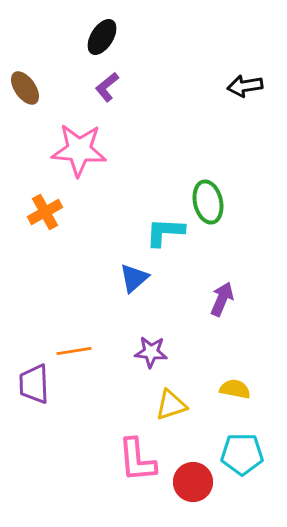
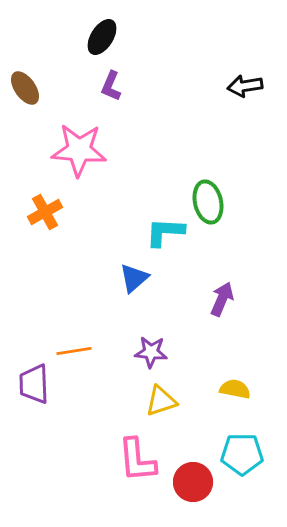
purple L-shape: moved 4 px right, 1 px up; rotated 28 degrees counterclockwise
yellow triangle: moved 10 px left, 4 px up
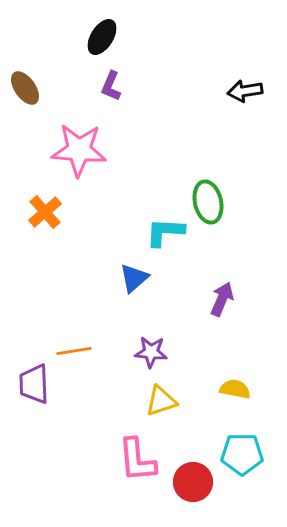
black arrow: moved 5 px down
orange cross: rotated 12 degrees counterclockwise
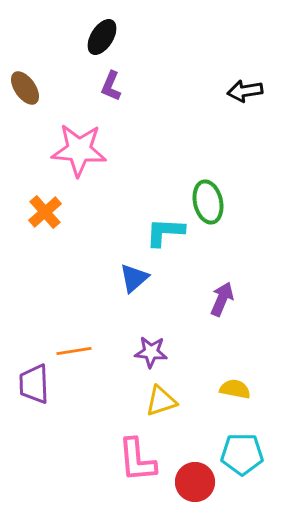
red circle: moved 2 px right
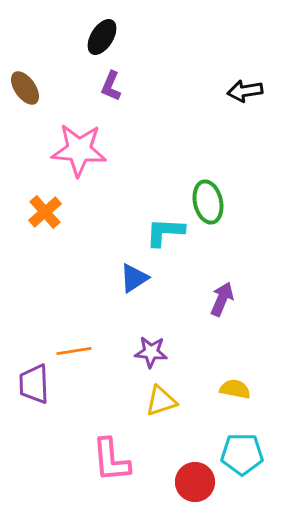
blue triangle: rotated 8 degrees clockwise
pink L-shape: moved 26 px left
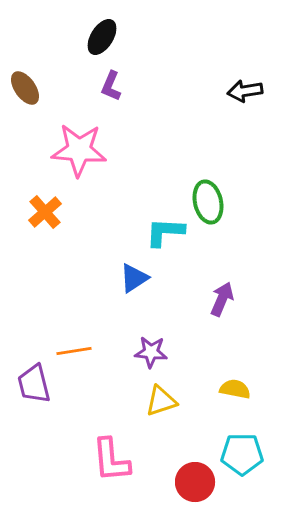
purple trapezoid: rotated 12 degrees counterclockwise
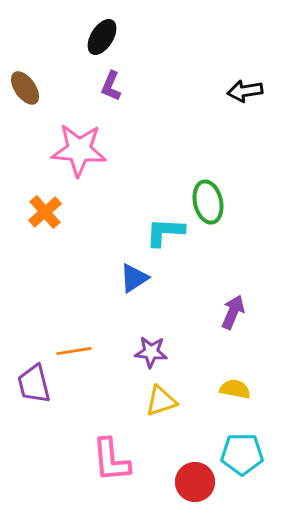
purple arrow: moved 11 px right, 13 px down
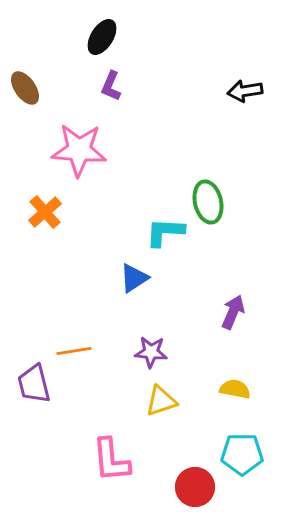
red circle: moved 5 px down
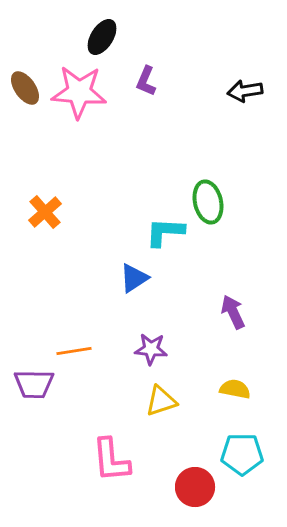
purple L-shape: moved 35 px right, 5 px up
pink star: moved 58 px up
purple arrow: rotated 48 degrees counterclockwise
purple star: moved 3 px up
purple trapezoid: rotated 75 degrees counterclockwise
